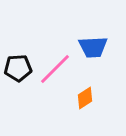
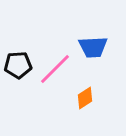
black pentagon: moved 3 px up
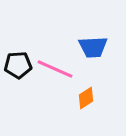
pink line: rotated 69 degrees clockwise
orange diamond: moved 1 px right
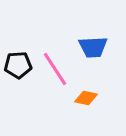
pink line: rotated 33 degrees clockwise
orange diamond: rotated 45 degrees clockwise
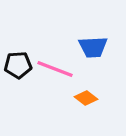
pink line: rotated 36 degrees counterclockwise
orange diamond: rotated 25 degrees clockwise
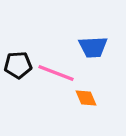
pink line: moved 1 px right, 4 px down
orange diamond: rotated 30 degrees clockwise
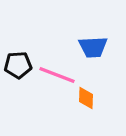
pink line: moved 1 px right, 2 px down
orange diamond: rotated 25 degrees clockwise
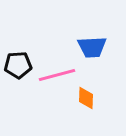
blue trapezoid: moved 1 px left
pink line: rotated 36 degrees counterclockwise
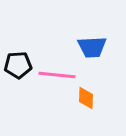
pink line: rotated 21 degrees clockwise
